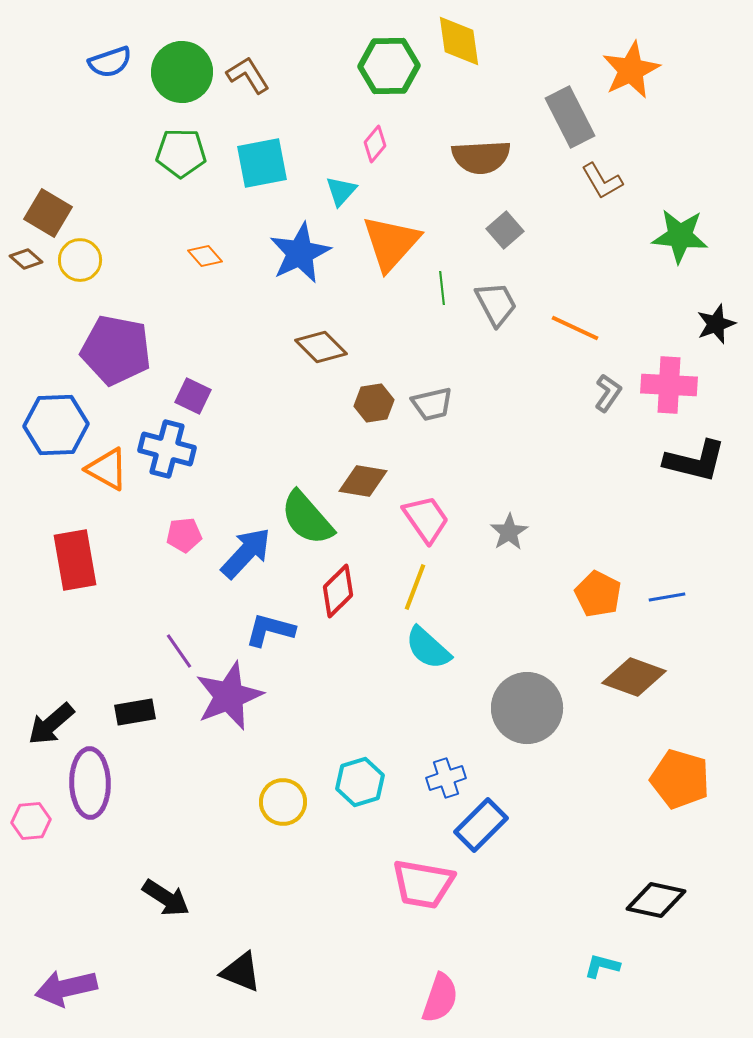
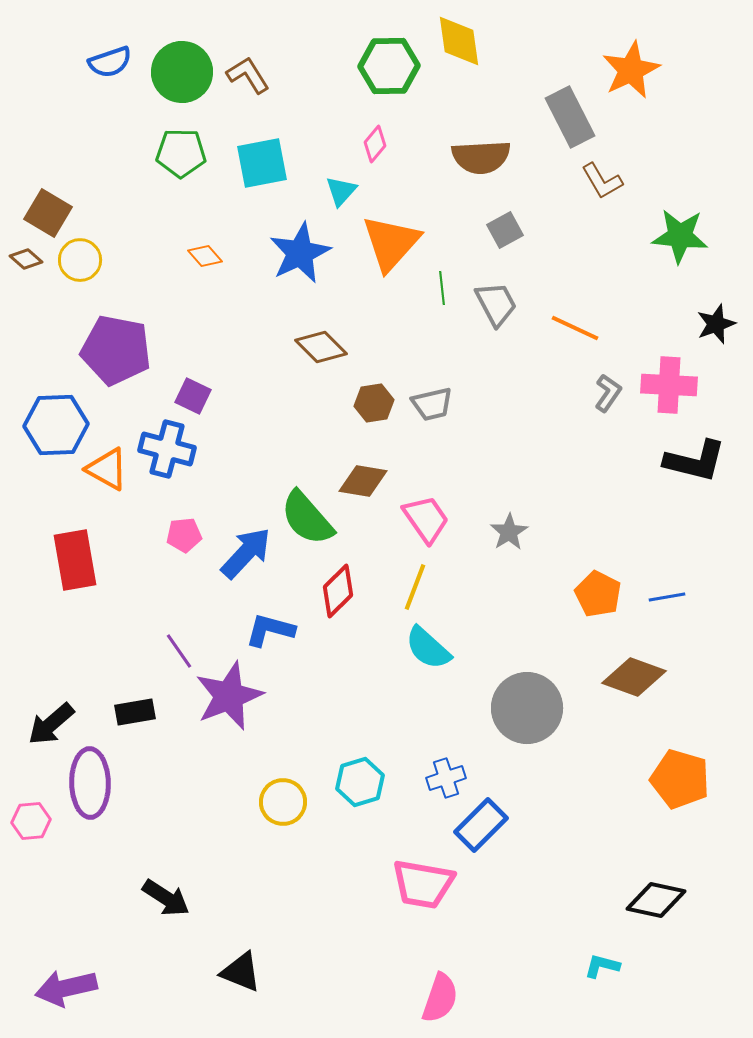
gray square at (505, 230): rotated 12 degrees clockwise
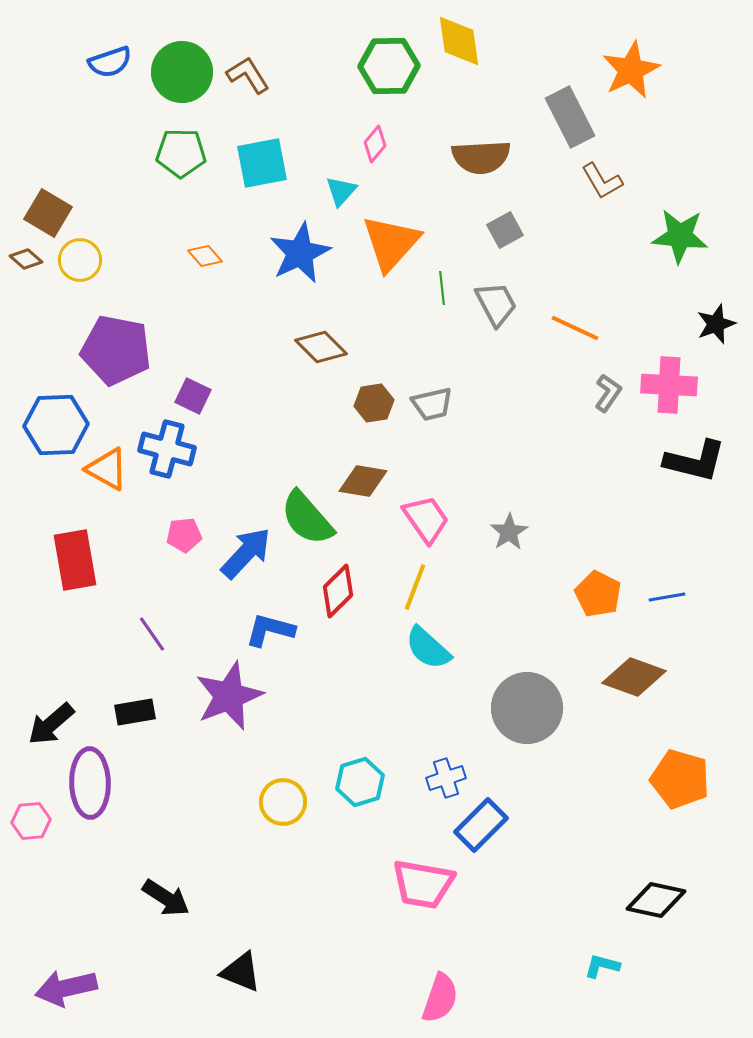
purple line at (179, 651): moved 27 px left, 17 px up
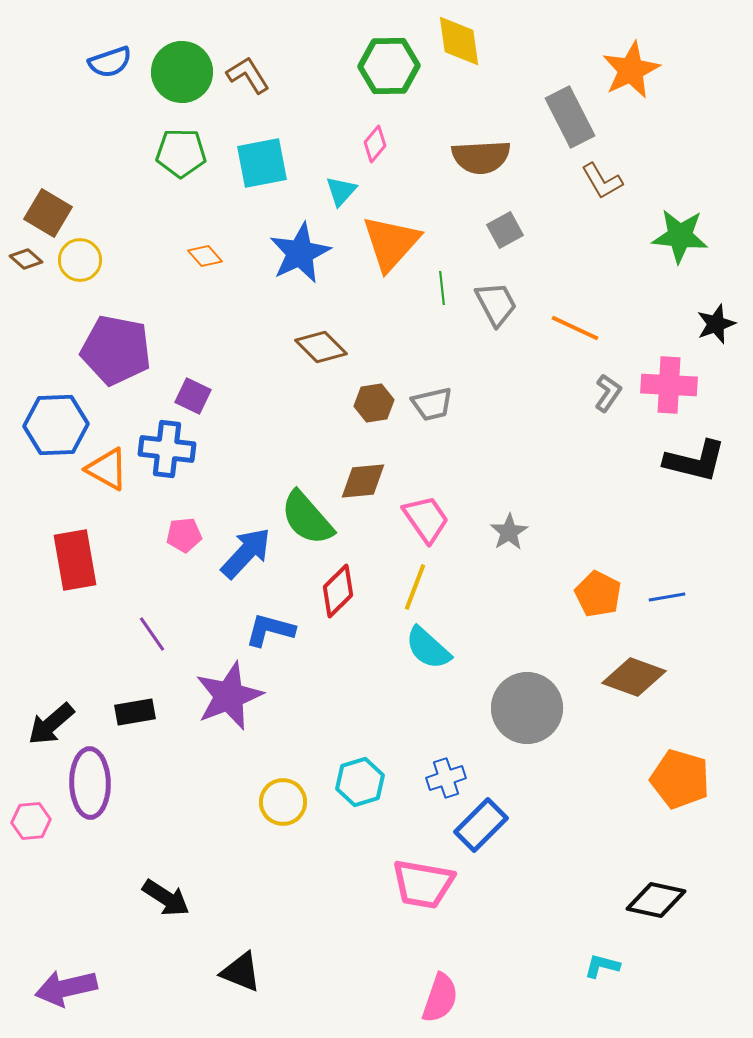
blue cross at (167, 449): rotated 8 degrees counterclockwise
brown diamond at (363, 481): rotated 15 degrees counterclockwise
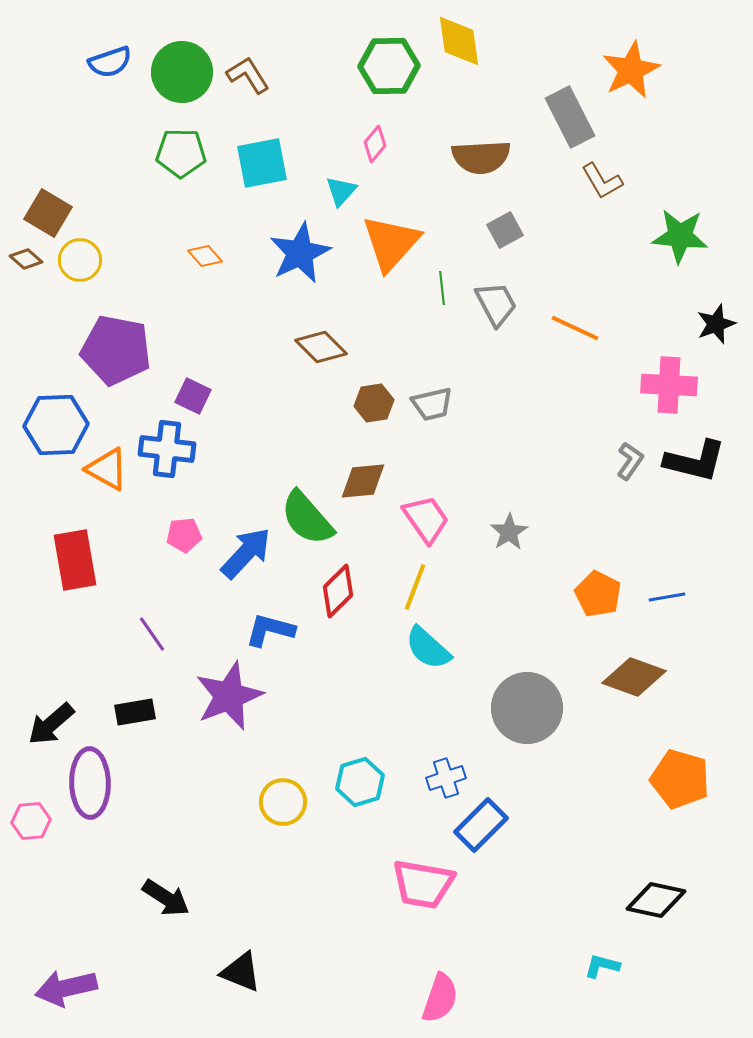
gray L-shape at (608, 393): moved 22 px right, 68 px down
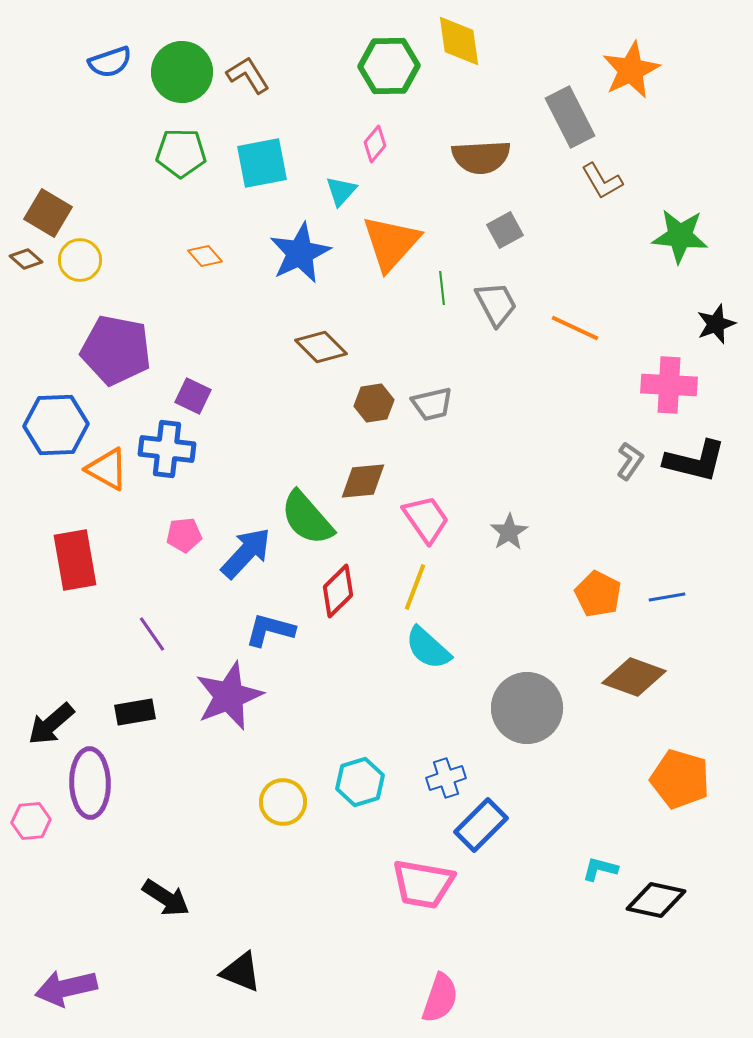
cyan L-shape at (602, 966): moved 2 px left, 97 px up
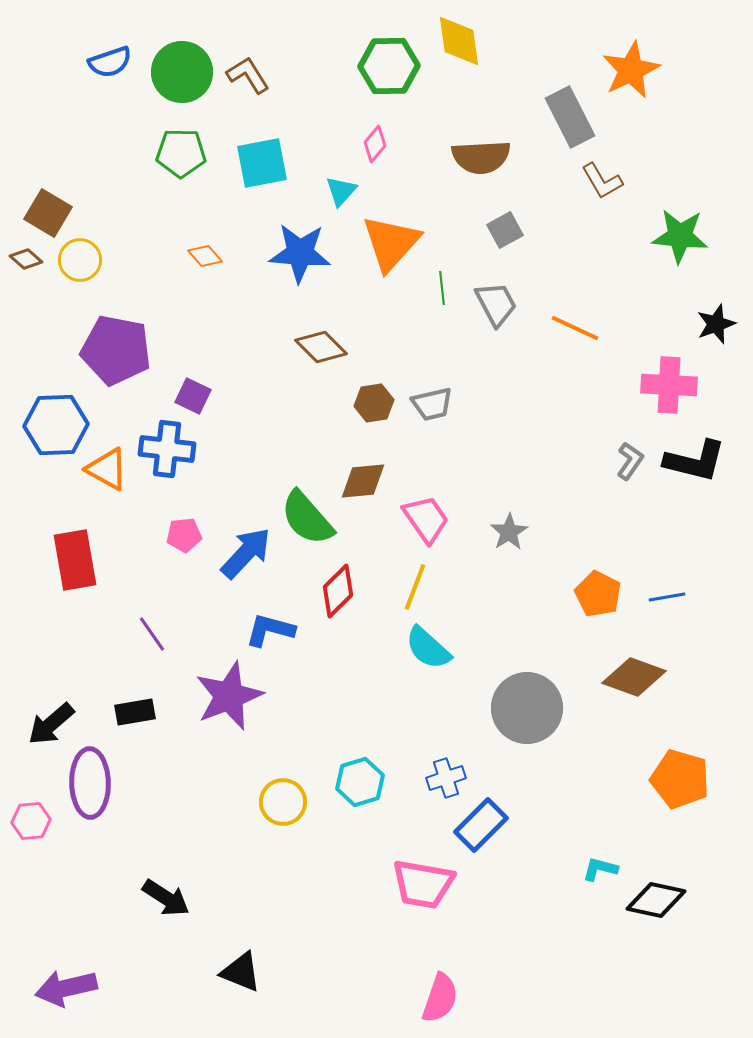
blue star at (300, 253): rotated 30 degrees clockwise
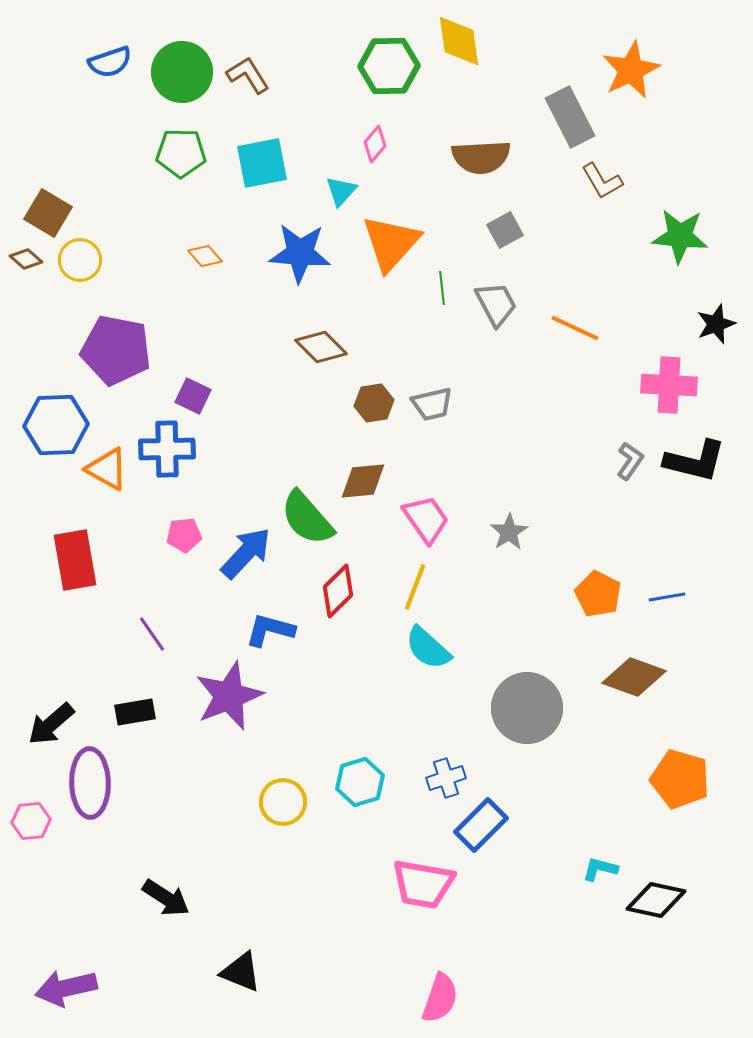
blue cross at (167, 449): rotated 8 degrees counterclockwise
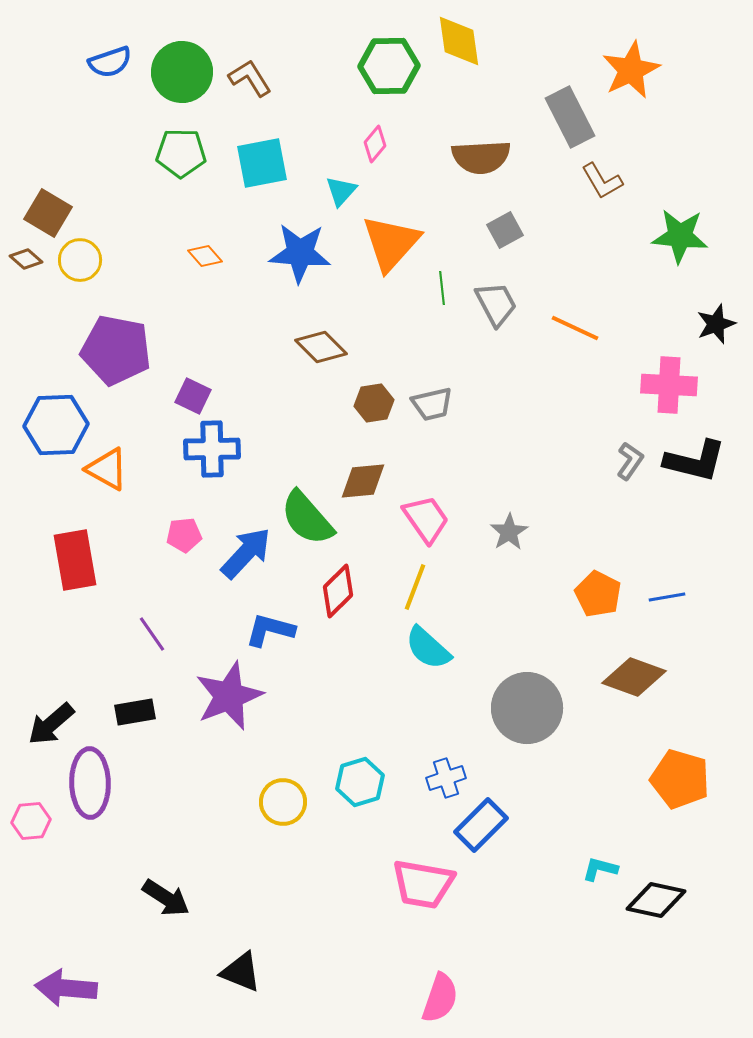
brown L-shape at (248, 75): moved 2 px right, 3 px down
blue cross at (167, 449): moved 45 px right
purple arrow at (66, 988): rotated 18 degrees clockwise
